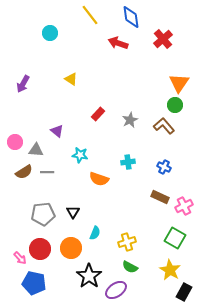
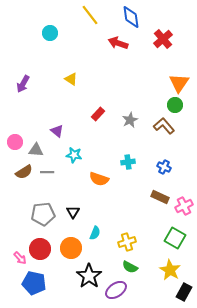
cyan star: moved 6 px left
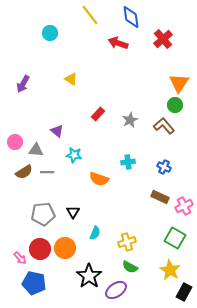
orange circle: moved 6 px left
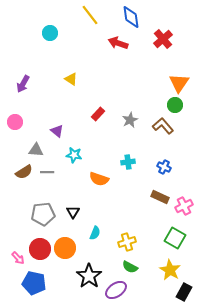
brown L-shape: moved 1 px left
pink circle: moved 20 px up
pink arrow: moved 2 px left
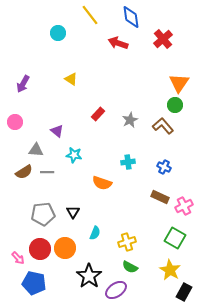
cyan circle: moved 8 px right
orange semicircle: moved 3 px right, 4 px down
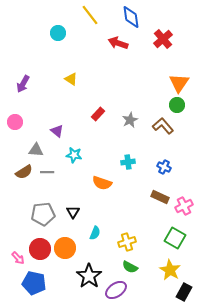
green circle: moved 2 px right
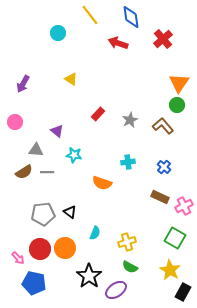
blue cross: rotated 16 degrees clockwise
black triangle: moved 3 px left; rotated 24 degrees counterclockwise
black rectangle: moved 1 px left
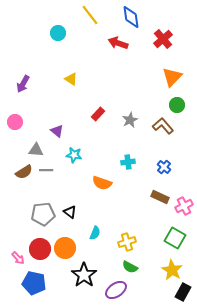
orange triangle: moved 7 px left, 6 px up; rotated 10 degrees clockwise
gray line: moved 1 px left, 2 px up
yellow star: moved 2 px right
black star: moved 5 px left, 1 px up
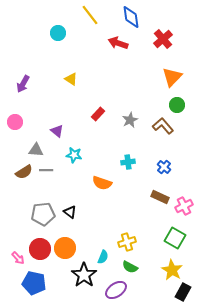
cyan semicircle: moved 8 px right, 24 px down
